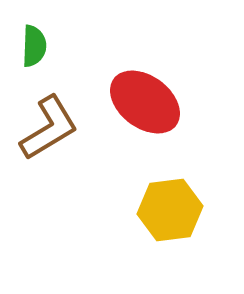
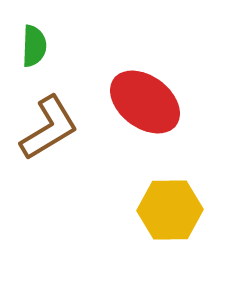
yellow hexagon: rotated 6 degrees clockwise
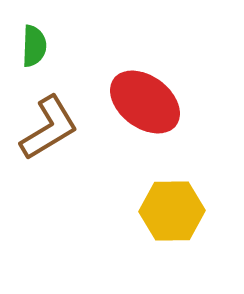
yellow hexagon: moved 2 px right, 1 px down
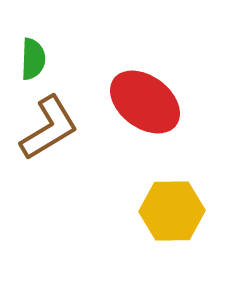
green semicircle: moved 1 px left, 13 px down
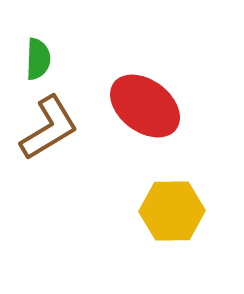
green semicircle: moved 5 px right
red ellipse: moved 4 px down
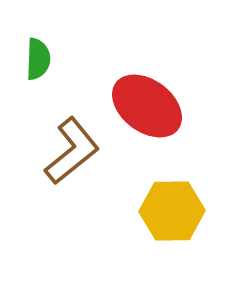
red ellipse: moved 2 px right
brown L-shape: moved 23 px right, 23 px down; rotated 8 degrees counterclockwise
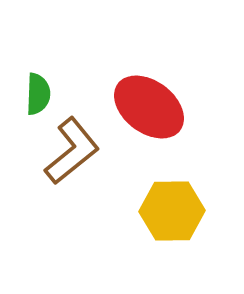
green semicircle: moved 35 px down
red ellipse: moved 2 px right, 1 px down
